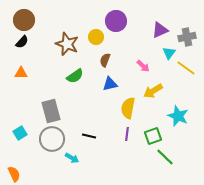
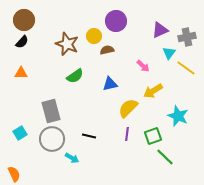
yellow circle: moved 2 px left, 1 px up
brown semicircle: moved 2 px right, 10 px up; rotated 56 degrees clockwise
yellow semicircle: rotated 35 degrees clockwise
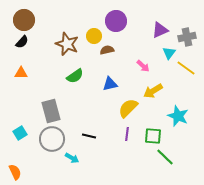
green square: rotated 24 degrees clockwise
orange semicircle: moved 1 px right, 2 px up
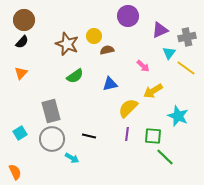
purple circle: moved 12 px right, 5 px up
orange triangle: rotated 48 degrees counterclockwise
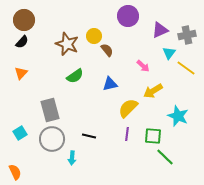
gray cross: moved 2 px up
brown semicircle: rotated 64 degrees clockwise
gray rectangle: moved 1 px left, 1 px up
cyan arrow: rotated 64 degrees clockwise
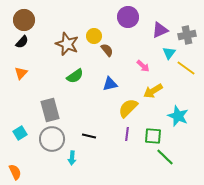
purple circle: moved 1 px down
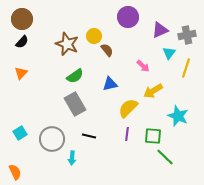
brown circle: moved 2 px left, 1 px up
yellow line: rotated 72 degrees clockwise
gray rectangle: moved 25 px right, 6 px up; rotated 15 degrees counterclockwise
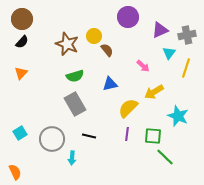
green semicircle: rotated 18 degrees clockwise
yellow arrow: moved 1 px right, 1 px down
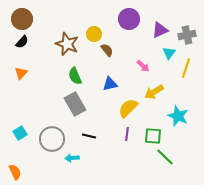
purple circle: moved 1 px right, 2 px down
yellow circle: moved 2 px up
green semicircle: rotated 84 degrees clockwise
cyan arrow: rotated 80 degrees clockwise
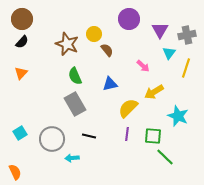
purple triangle: rotated 36 degrees counterclockwise
